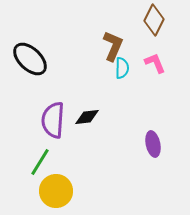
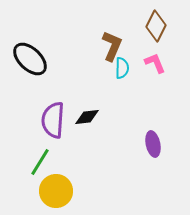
brown diamond: moved 2 px right, 6 px down
brown L-shape: moved 1 px left
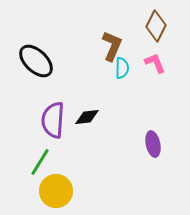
black ellipse: moved 6 px right, 2 px down
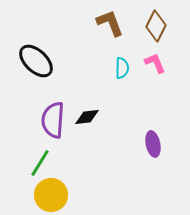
brown L-shape: moved 2 px left, 23 px up; rotated 44 degrees counterclockwise
green line: moved 1 px down
yellow circle: moved 5 px left, 4 px down
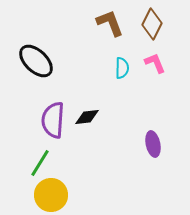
brown diamond: moved 4 px left, 2 px up
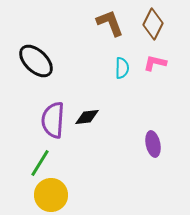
brown diamond: moved 1 px right
pink L-shape: rotated 55 degrees counterclockwise
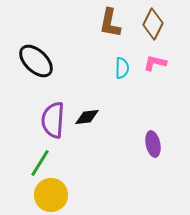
brown L-shape: rotated 148 degrees counterclockwise
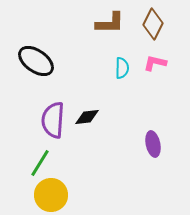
brown L-shape: rotated 100 degrees counterclockwise
black ellipse: rotated 9 degrees counterclockwise
